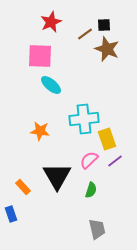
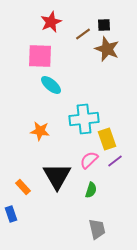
brown line: moved 2 px left
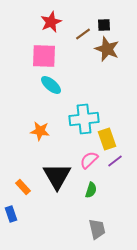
pink square: moved 4 px right
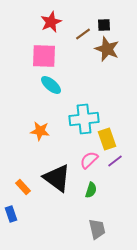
black triangle: moved 2 px down; rotated 24 degrees counterclockwise
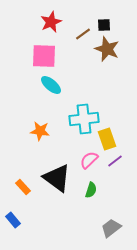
blue rectangle: moved 2 px right, 6 px down; rotated 21 degrees counterclockwise
gray trapezoid: moved 14 px right, 1 px up; rotated 115 degrees counterclockwise
